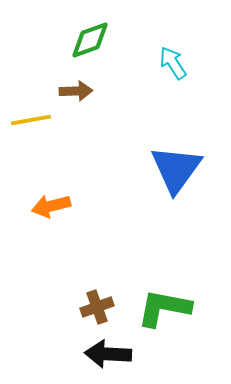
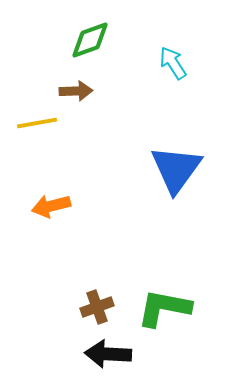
yellow line: moved 6 px right, 3 px down
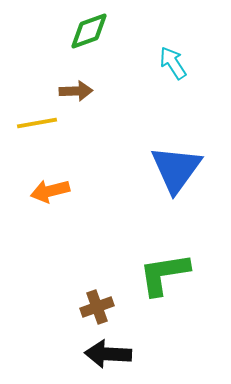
green diamond: moved 1 px left, 9 px up
orange arrow: moved 1 px left, 15 px up
green L-shape: moved 34 px up; rotated 20 degrees counterclockwise
